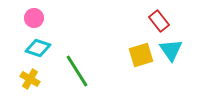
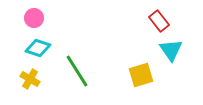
yellow square: moved 20 px down
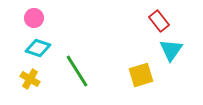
cyan triangle: rotated 10 degrees clockwise
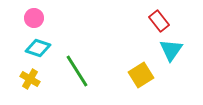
yellow square: rotated 15 degrees counterclockwise
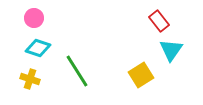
yellow cross: rotated 12 degrees counterclockwise
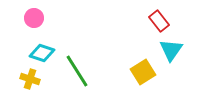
cyan diamond: moved 4 px right, 5 px down
yellow square: moved 2 px right, 3 px up
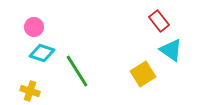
pink circle: moved 9 px down
cyan triangle: rotated 30 degrees counterclockwise
yellow square: moved 2 px down
yellow cross: moved 12 px down
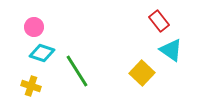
yellow square: moved 1 px left, 1 px up; rotated 15 degrees counterclockwise
yellow cross: moved 1 px right, 5 px up
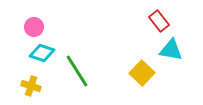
cyan triangle: rotated 25 degrees counterclockwise
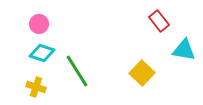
pink circle: moved 5 px right, 3 px up
cyan triangle: moved 13 px right
yellow cross: moved 5 px right, 1 px down
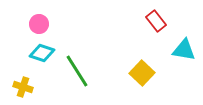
red rectangle: moved 3 px left
yellow cross: moved 13 px left
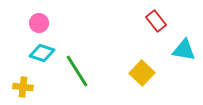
pink circle: moved 1 px up
yellow cross: rotated 12 degrees counterclockwise
